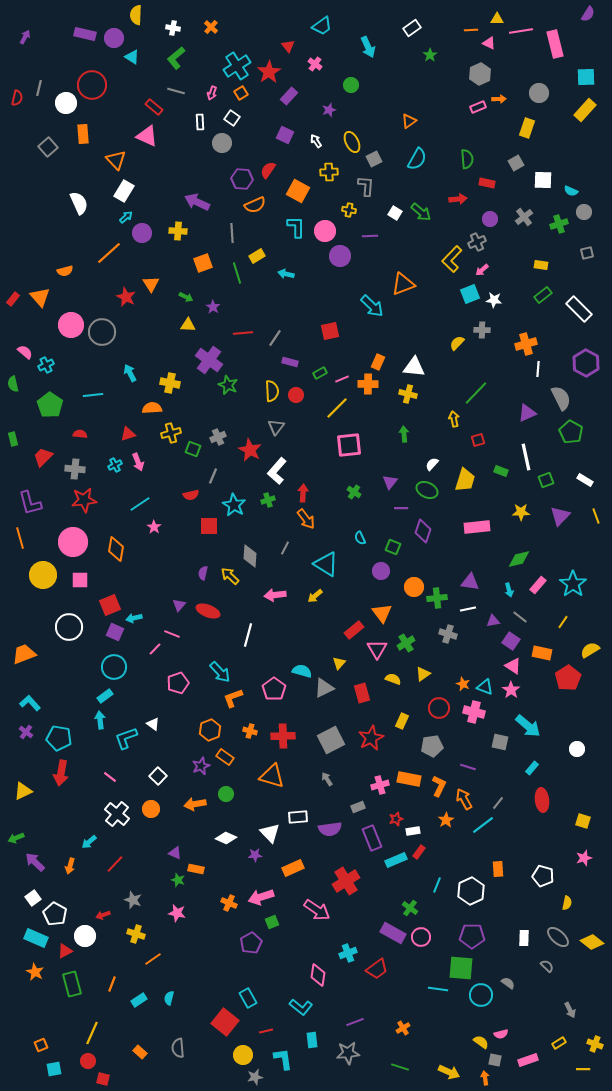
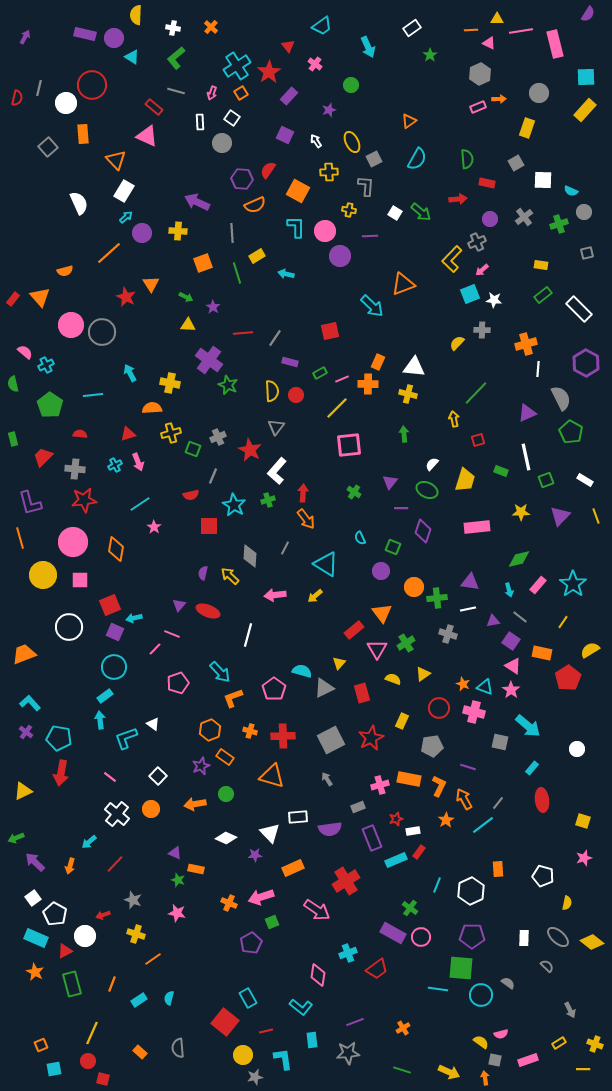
green line at (400, 1067): moved 2 px right, 3 px down
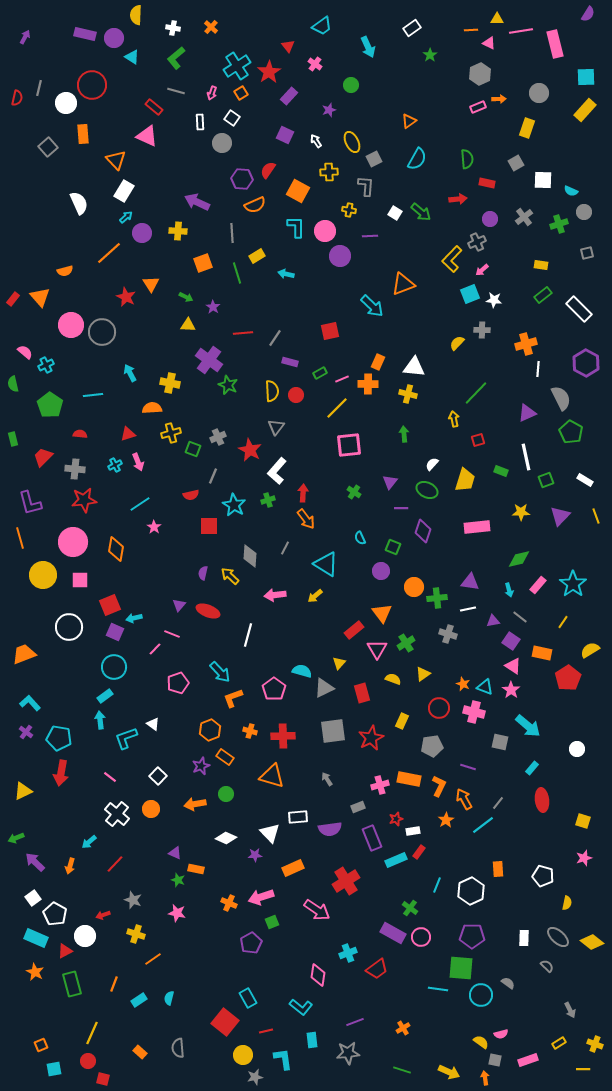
gray square at (331, 740): moved 2 px right, 9 px up; rotated 20 degrees clockwise
orange line at (112, 984): moved 2 px right
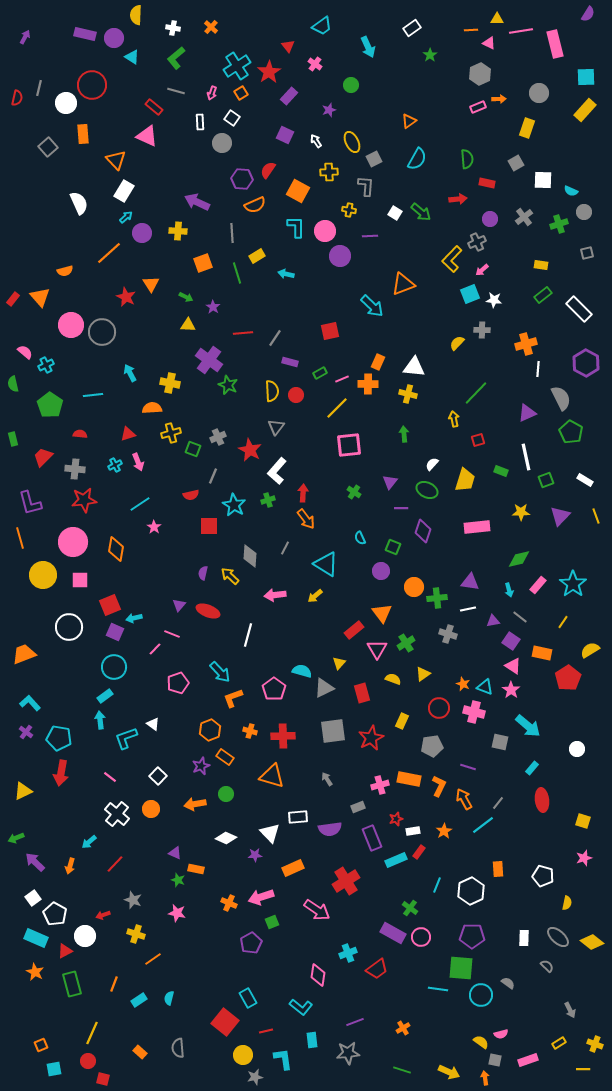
orange star at (446, 820): moved 2 px left, 11 px down
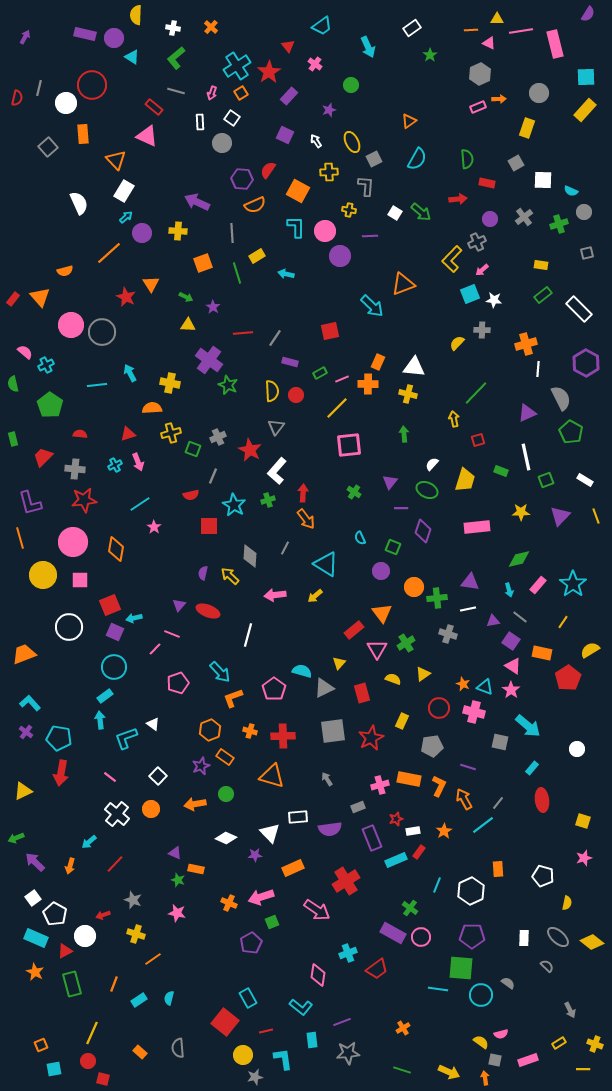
cyan line at (93, 395): moved 4 px right, 10 px up
purple line at (355, 1022): moved 13 px left
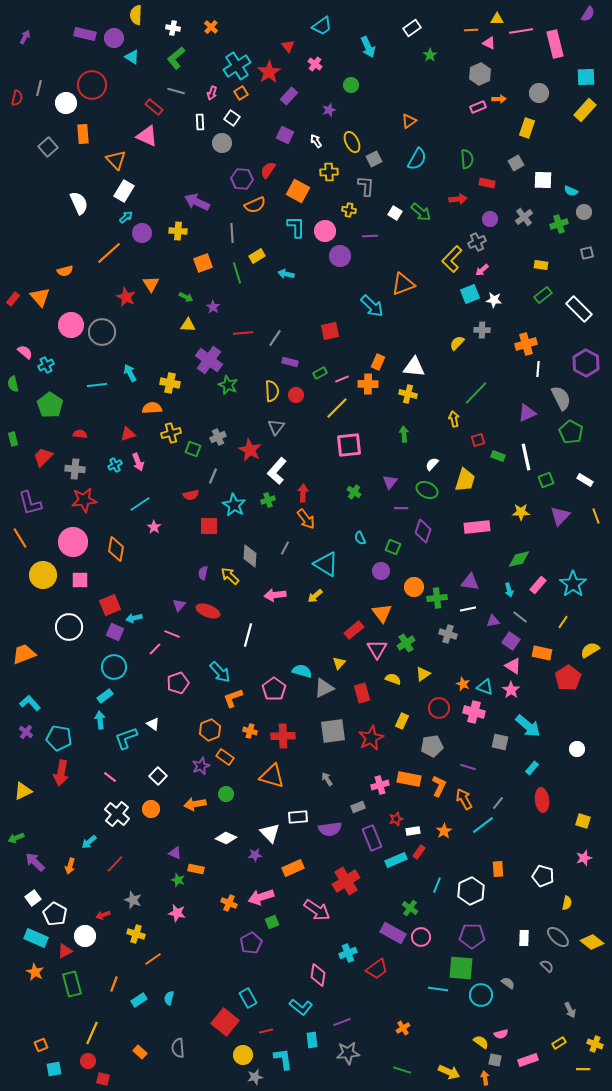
green rectangle at (501, 471): moved 3 px left, 15 px up
orange line at (20, 538): rotated 15 degrees counterclockwise
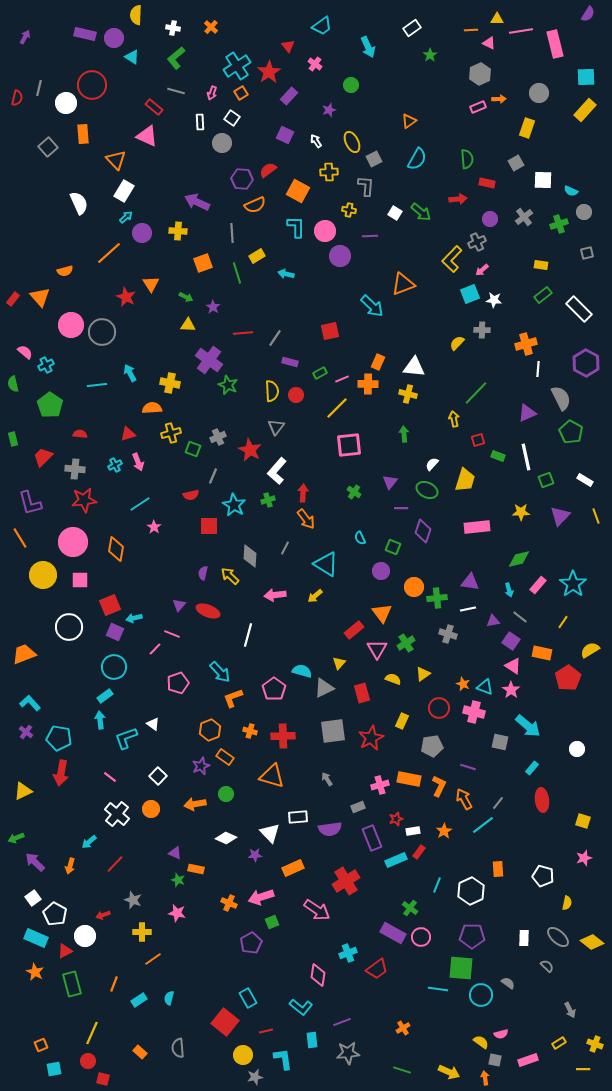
red semicircle at (268, 170): rotated 18 degrees clockwise
yellow cross at (136, 934): moved 6 px right, 2 px up; rotated 18 degrees counterclockwise
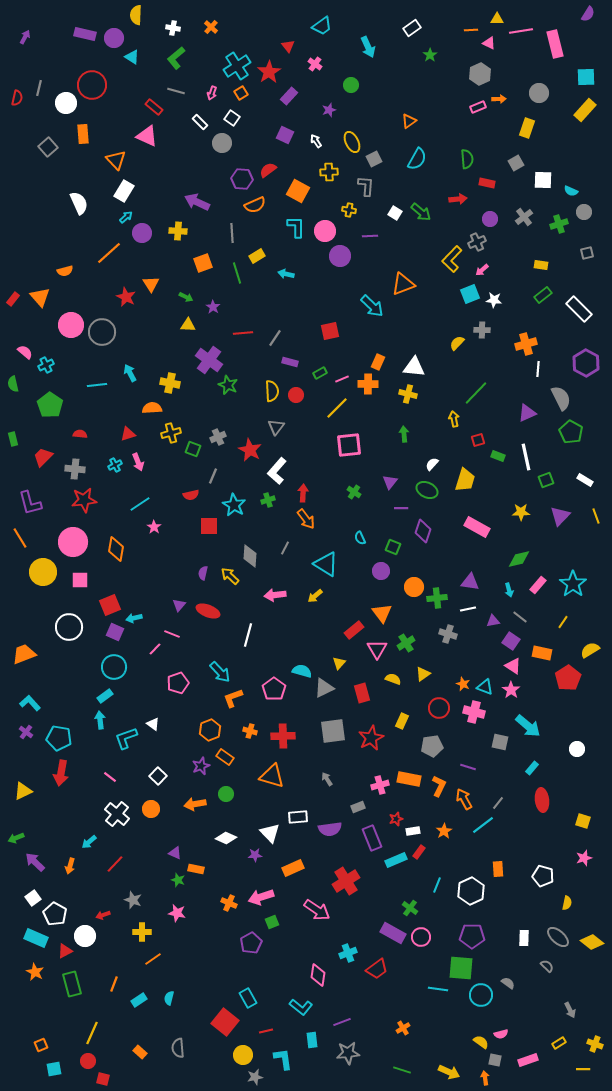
white rectangle at (200, 122): rotated 42 degrees counterclockwise
pink rectangle at (477, 527): rotated 35 degrees clockwise
yellow circle at (43, 575): moved 3 px up
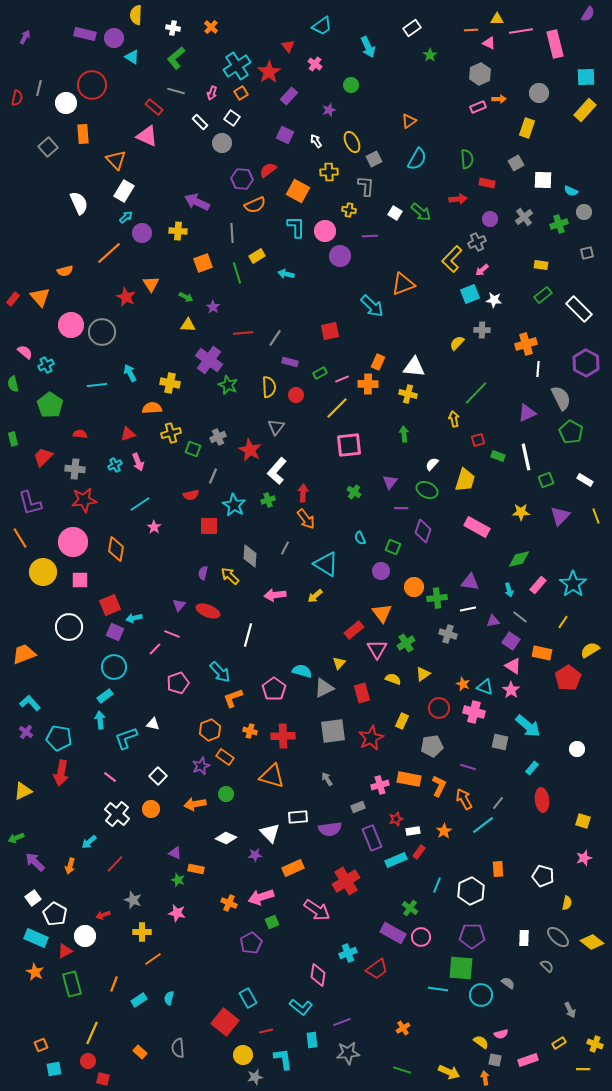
yellow semicircle at (272, 391): moved 3 px left, 4 px up
white triangle at (153, 724): rotated 24 degrees counterclockwise
